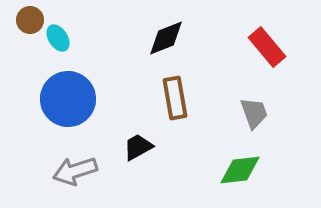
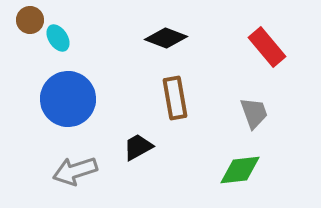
black diamond: rotated 42 degrees clockwise
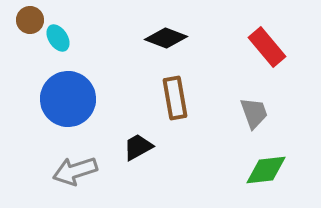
green diamond: moved 26 px right
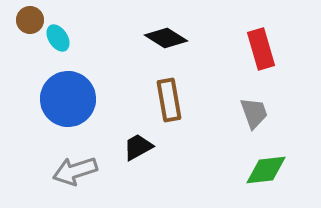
black diamond: rotated 12 degrees clockwise
red rectangle: moved 6 px left, 2 px down; rotated 24 degrees clockwise
brown rectangle: moved 6 px left, 2 px down
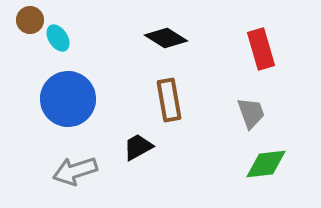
gray trapezoid: moved 3 px left
green diamond: moved 6 px up
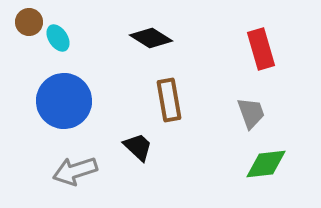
brown circle: moved 1 px left, 2 px down
black diamond: moved 15 px left
blue circle: moved 4 px left, 2 px down
black trapezoid: rotated 72 degrees clockwise
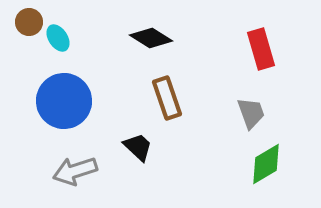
brown rectangle: moved 2 px left, 2 px up; rotated 9 degrees counterclockwise
green diamond: rotated 24 degrees counterclockwise
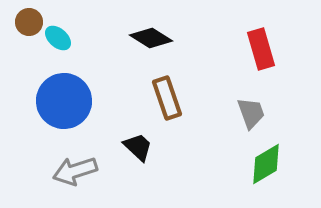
cyan ellipse: rotated 16 degrees counterclockwise
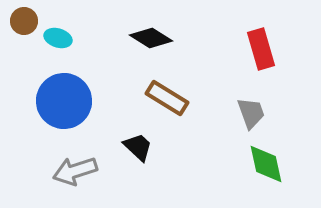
brown circle: moved 5 px left, 1 px up
cyan ellipse: rotated 24 degrees counterclockwise
brown rectangle: rotated 39 degrees counterclockwise
green diamond: rotated 72 degrees counterclockwise
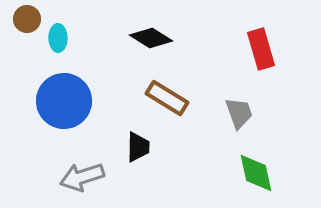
brown circle: moved 3 px right, 2 px up
cyan ellipse: rotated 72 degrees clockwise
gray trapezoid: moved 12 px left
black trapezoid: rotated 48 degrees clockwise
green diamond: moved 10 px left, 9 px down
gray arrow: moved 7 px right, 6 px down
